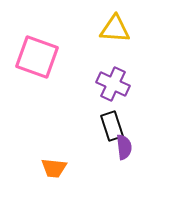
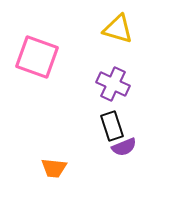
yellow triangle: moved 3 px right; rotated 12 degrees clockwise
purple semicircle: rotated 75 degrees clockwise
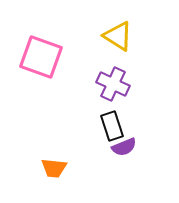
yellow triangle: moved 7 px down; rotated 16 degrees clockwise
pink square: moved 4 px right
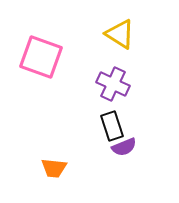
yellow triangle: moved 2 px right, 2 px up
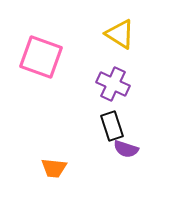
purple semicircle: moved 2 px right, 2 px down; rotated 40 degrees clockwise
